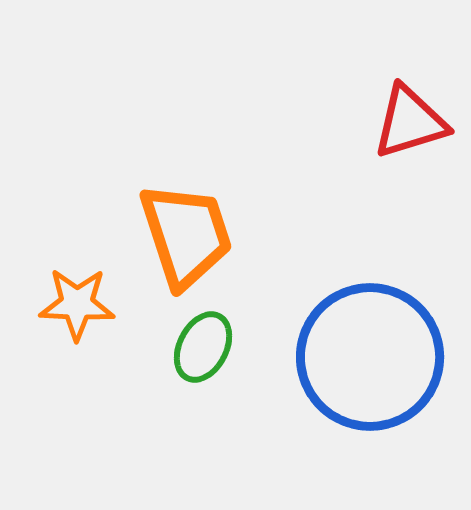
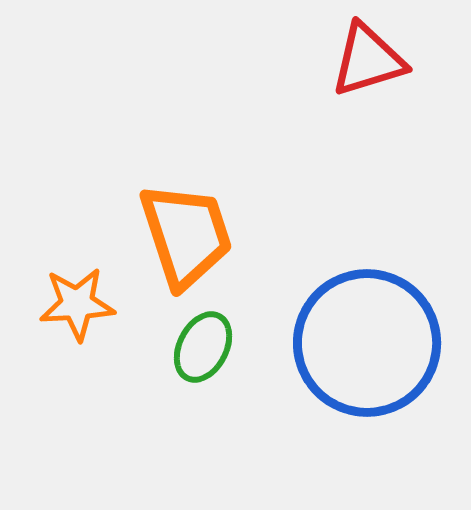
red triangle: moved 42 px left, 62 px up
orange star: rotated 6 degrees counterclockwise
blue circle: moved 3 px left, 14 px up
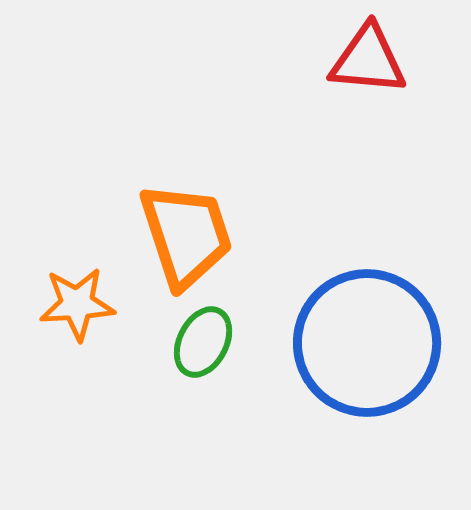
red triangle: rotated 22 degrees clockwise
green ellipse: moved 5 px up
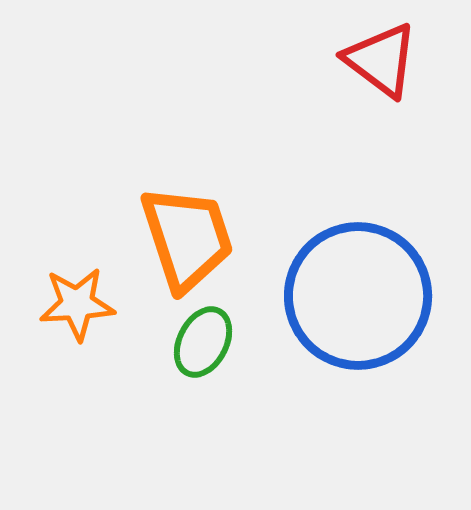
red triangle: moved 13 px right; rotated 32 degrees clockwise
orange trapezoid: moved 1 px right, 3 px down
blue circle: moved 9 px left, 47 px up
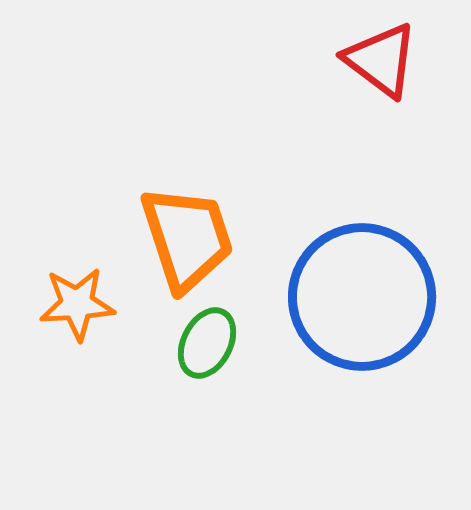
blue circle: moved 4 px right, 1 px down
green ellipse: moved 4 px right, 1 px down
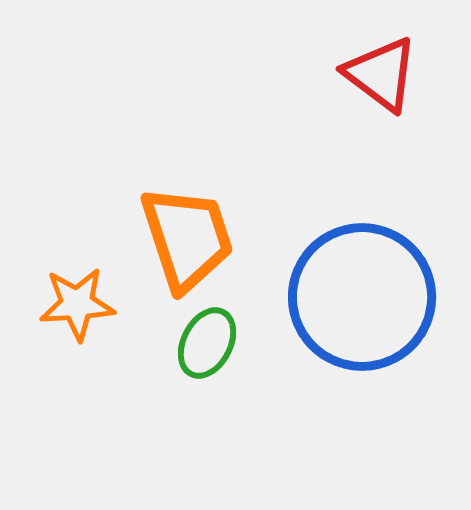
red triangle: moved 14 px down
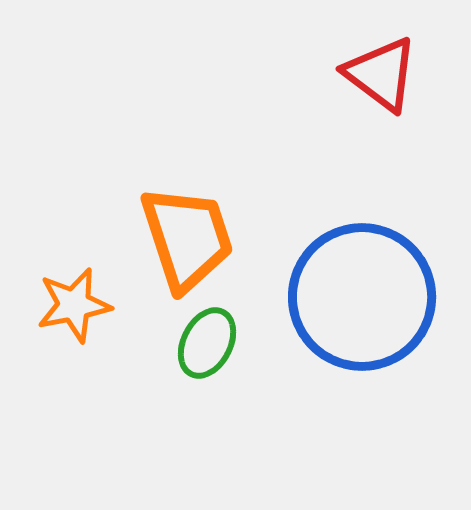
orange star: moved 3 px left, 1 px down; rotated 8 degrees counterclockwise
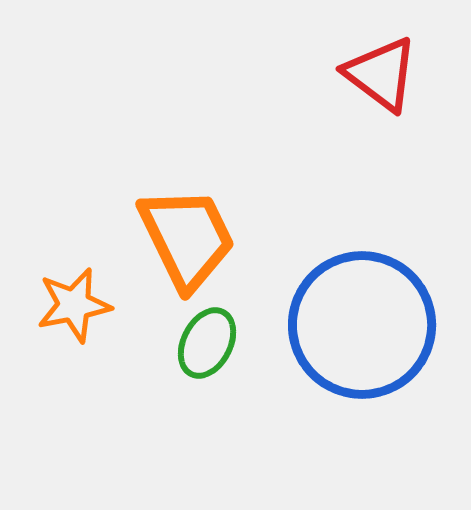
orange trapezoid: rotated 8 degrees counterclockwise
blue circle: moved 28 px down
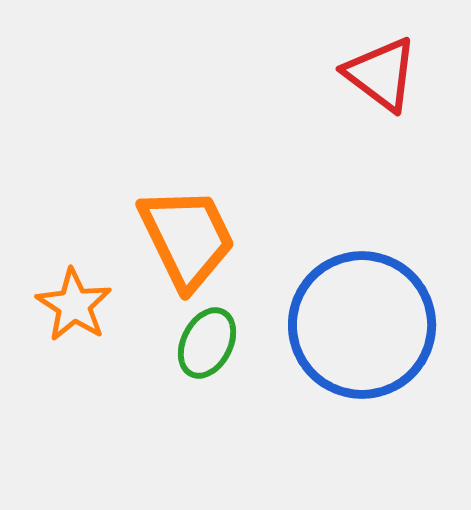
orange star: rotated 28 degrees counterclockwise
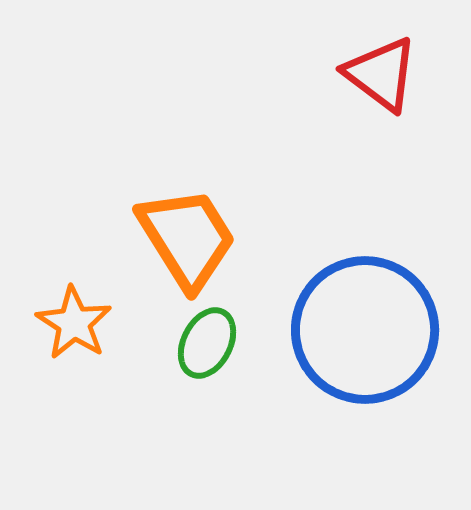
orange trapezoid: rotated 6 degrees counterclockwise
orange star: moved 18 px down
blue circle: moved 3 px right, 5 px down
